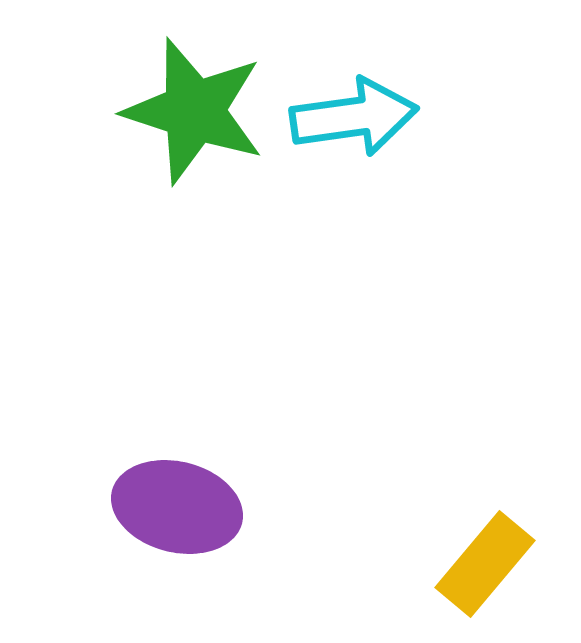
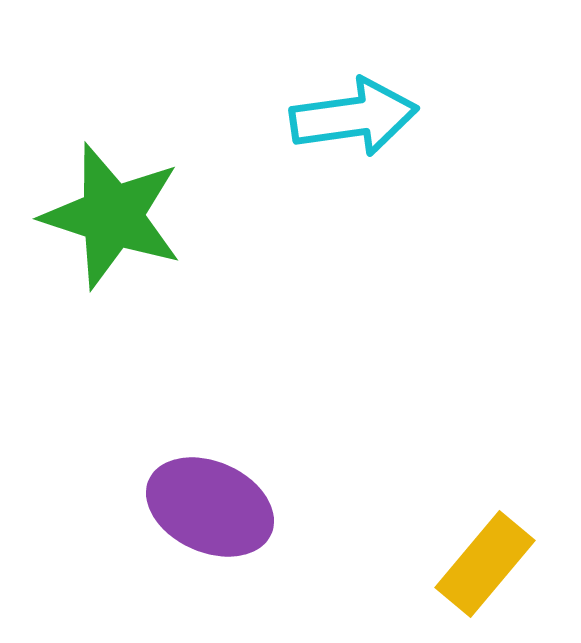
green star: moved 82 px left, 105 px down
purple ellipse: moved 33 px right; rotated 10 degrees clockwise
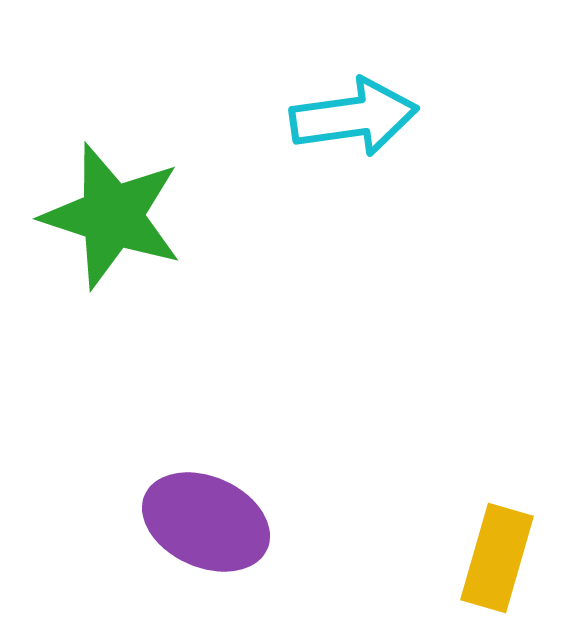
purple ellipse: moved 4 px left, 15 px down
yellow rectangle: moved 12 px right, 6 px up; rotated 24 degrees counterclockwise
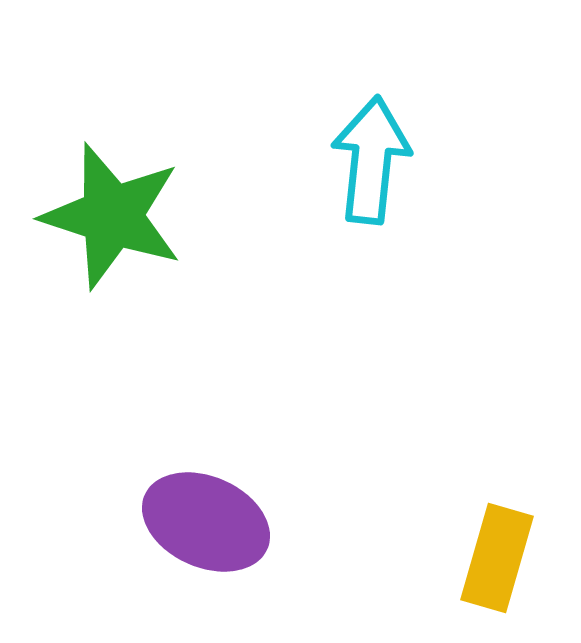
cyan arrow: moved 17 px right, 43 px down; rotated 76 degrees counterclockwise
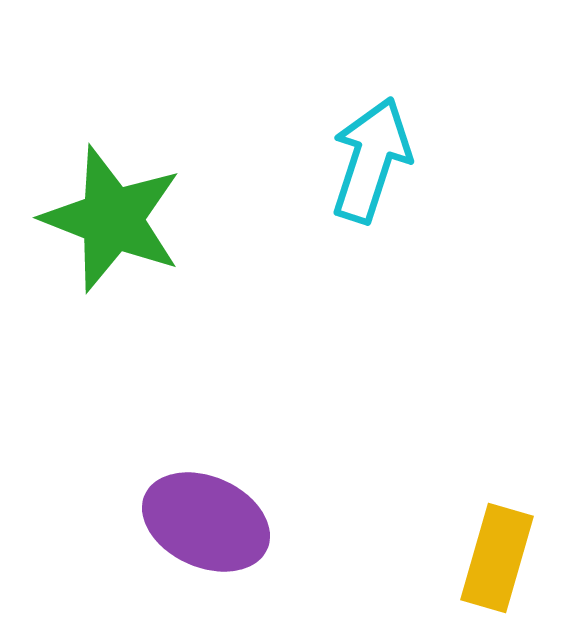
cyan arrow: rotated 12 degrees clockwise
green star: moved 3 px down; rotated 3 degrees clockwise
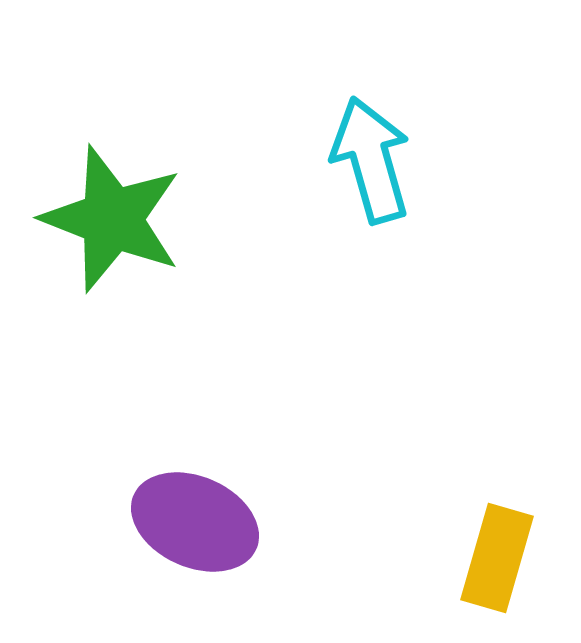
cyan arrow: rotated 34 degrees counterclockwise
purple ellipse: moved 11 px left
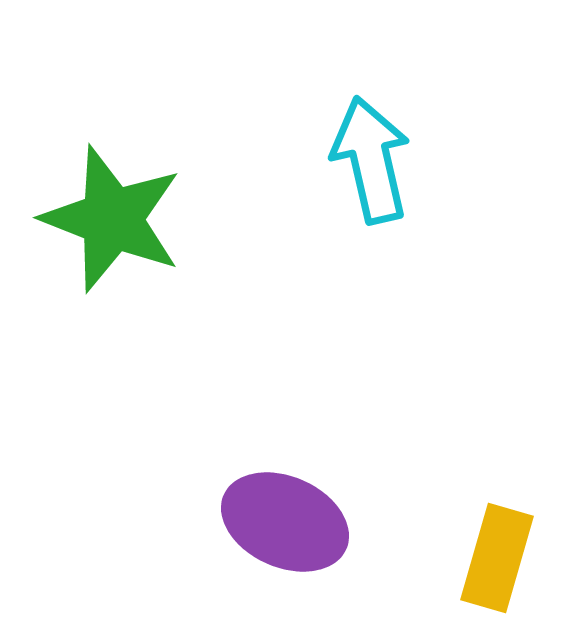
cyan arrow: rotated 3 degrees clockwise
purple ellipse: moved 90 px right
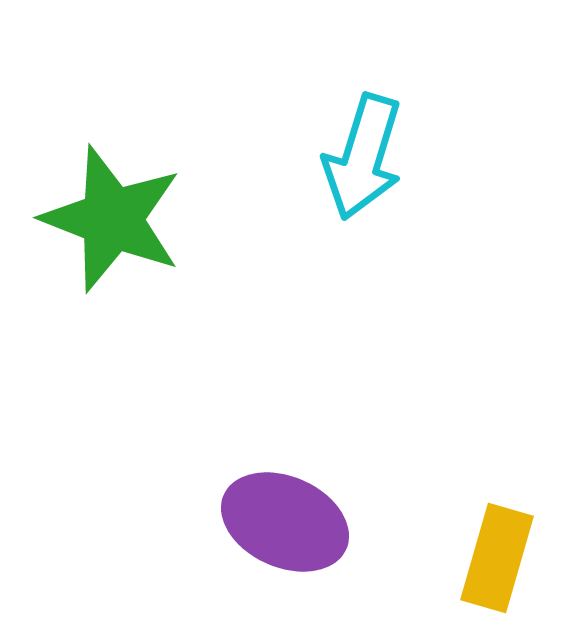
cyan arrow: moved 8 px left, 3 px up; rotated 150 degrees counterclockwise
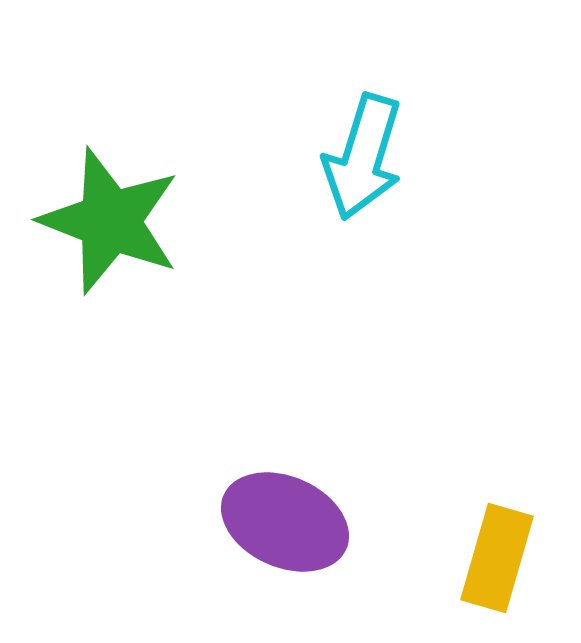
green star: moved 2 px left, 2 px down
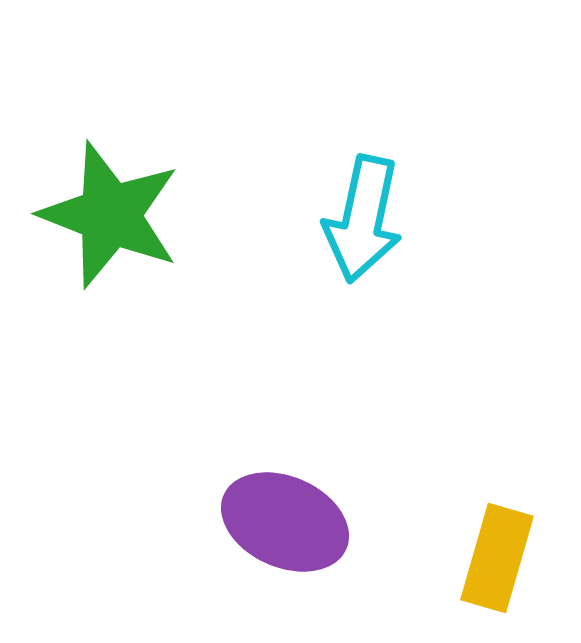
cyan arrow: moved 62 px down; rotated 5 degrees counterclockwise
green star: moved 6 px up
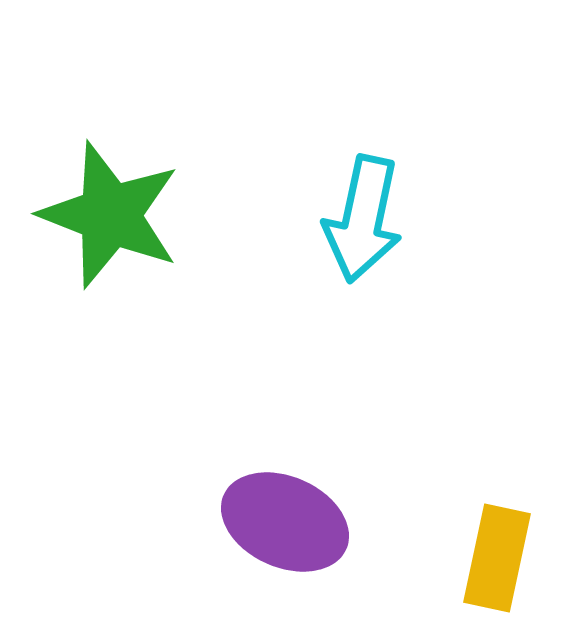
yellow rectangle: rotated 4 degrees counterclockwise
